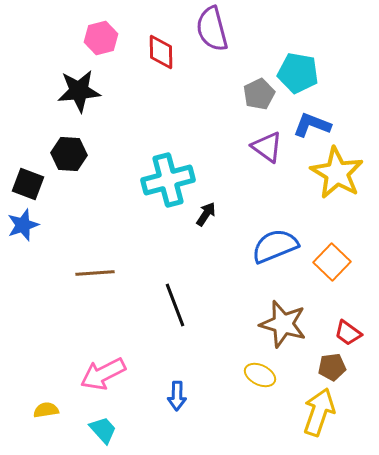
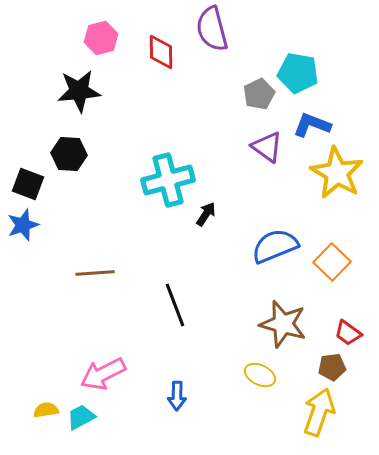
cyan trapezoid: moved 22 px left, 13 px up; rotated 76 degrees counterclockwise
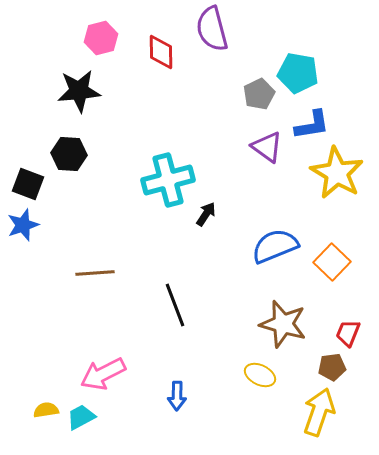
blue L-shape: rotated 150 degrees clockwise
red trapezoid: rotated 76 degrees clockwise
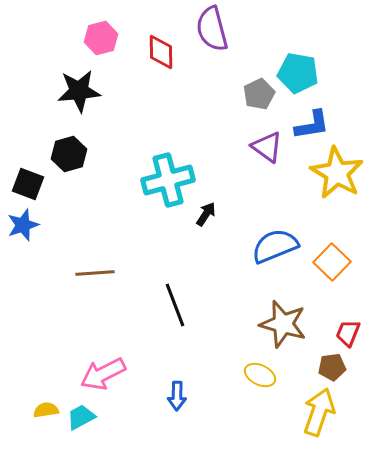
black hexagon: rotated 20 degrees counterclockwise
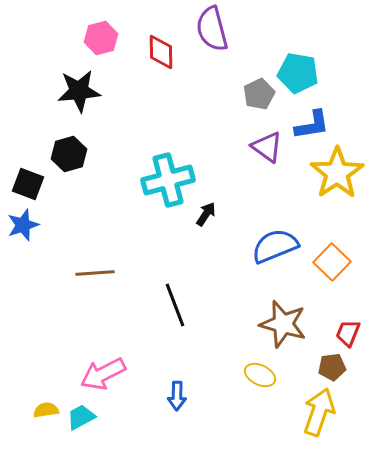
yellow star: rotated 8 degrees clockwise
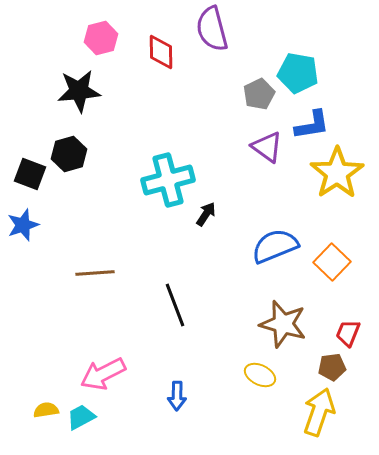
black square: moved 2 px right, 10 px up
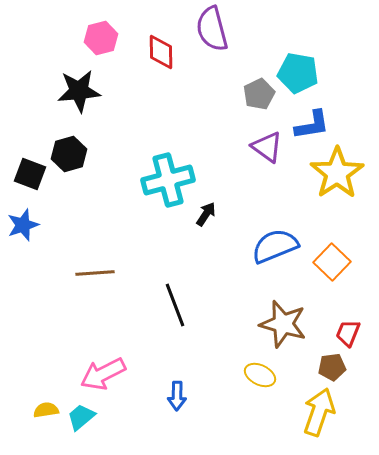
cyan trapezoid: rotated 12 degrees counterclockwise
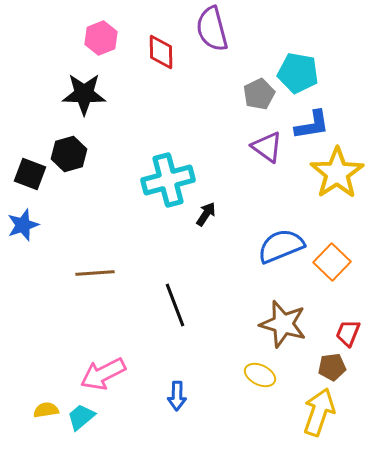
pink hexagon: rotated 8 degrees counterclockwise
black star: moved 5 px right, 3 px down; rotated 6 degrees clockwise
blue semicircle: moved 6 px right
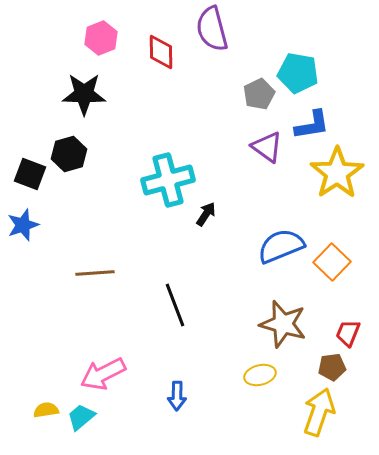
yellow ellipse: rotated 40 degrees counterclockwise
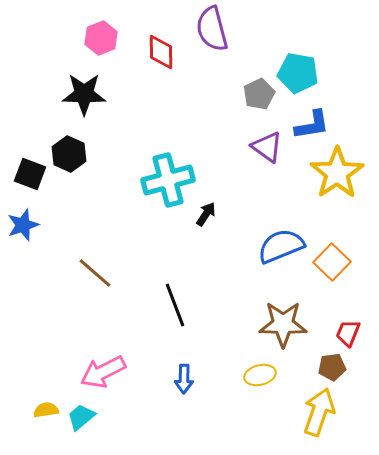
black hexagon: rotated 20 degrees counterclockwise
brown line: rotated 45 degrees clockwise
brown star: rotated 15 degrees counterclockwise
pink arrow: moved 2 px up
blue arrow: moved 7 px right, 17 px up
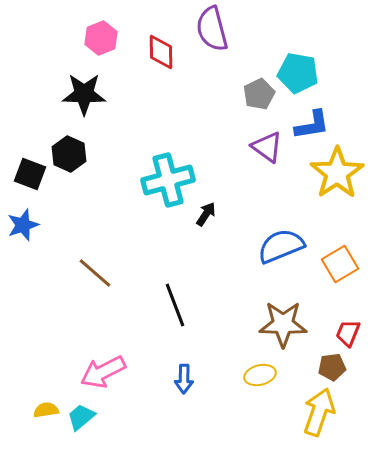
orange square: moved 8 px right, 2 px down; rotated 15 degrees clockwise
